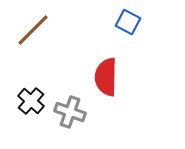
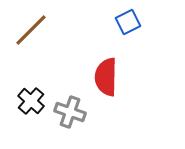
blue square: rotated 35 degrees clockwise
brown line: moved 2 px left
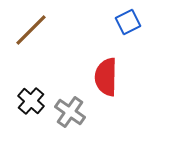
gray cross: rotated 16 degrees clockwise
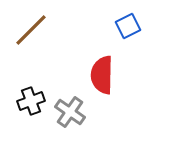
blue square: moved 4 px down
red semicircle: moved 4 px left, 2 px up
black cross: rotated 28 degrees clockwise
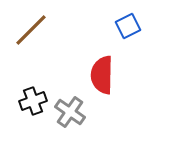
black cross: moved 2 px right
